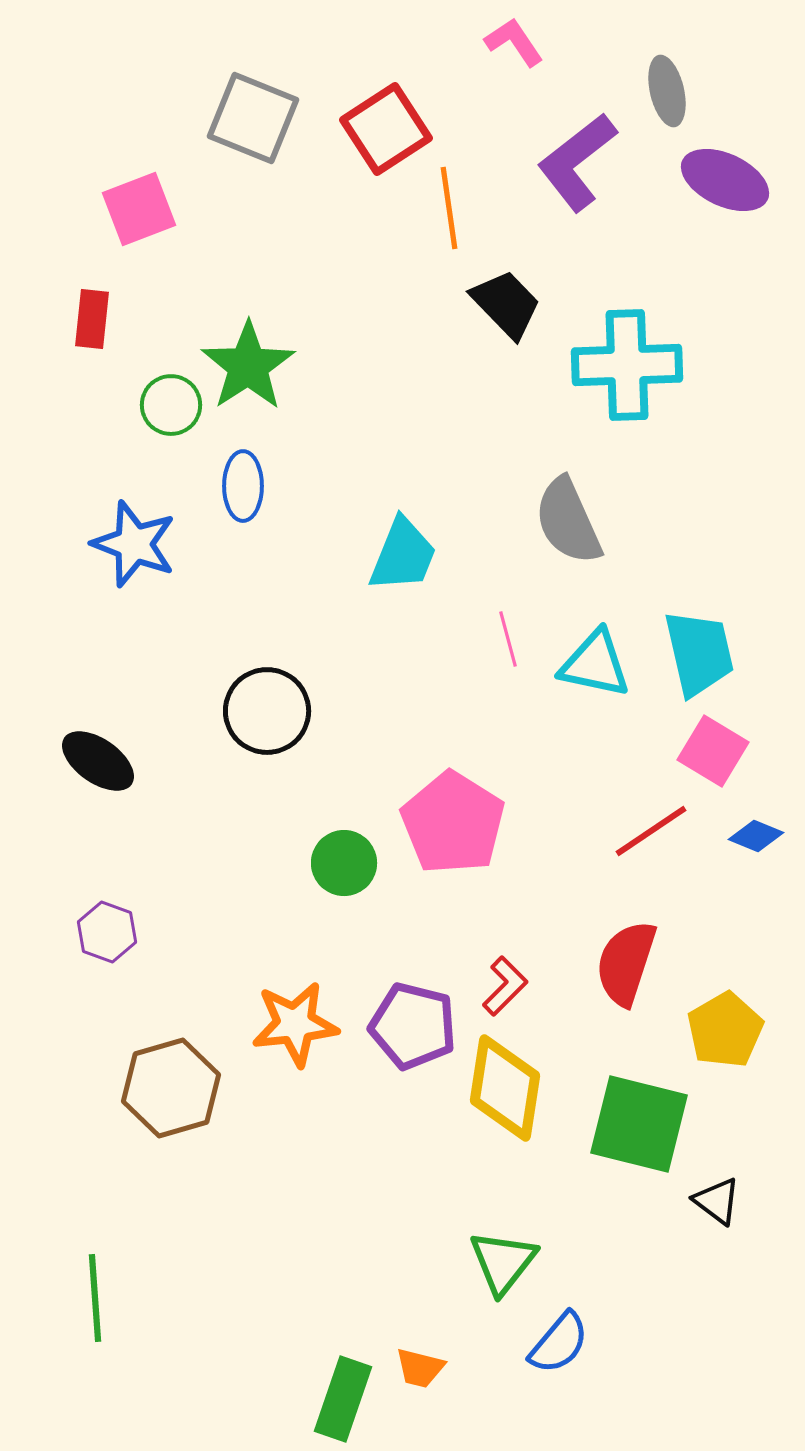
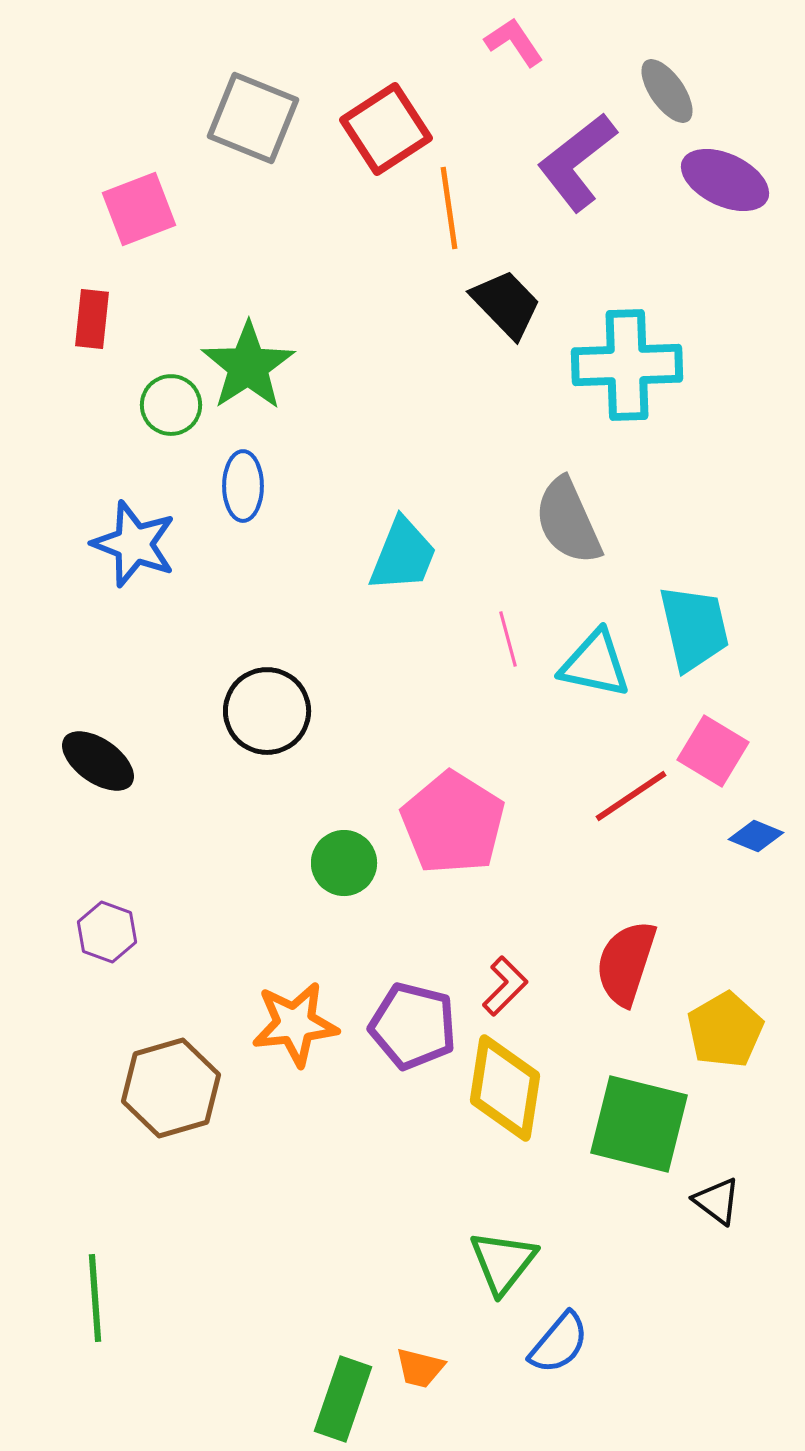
gray ellipse at (667, 91): rotated 22 degrees counterclockwise
cyan trapezoid at (699, 653): moved 5 px left, 25 px up
red line at (651, 831): moved 20 px left, 35 px up
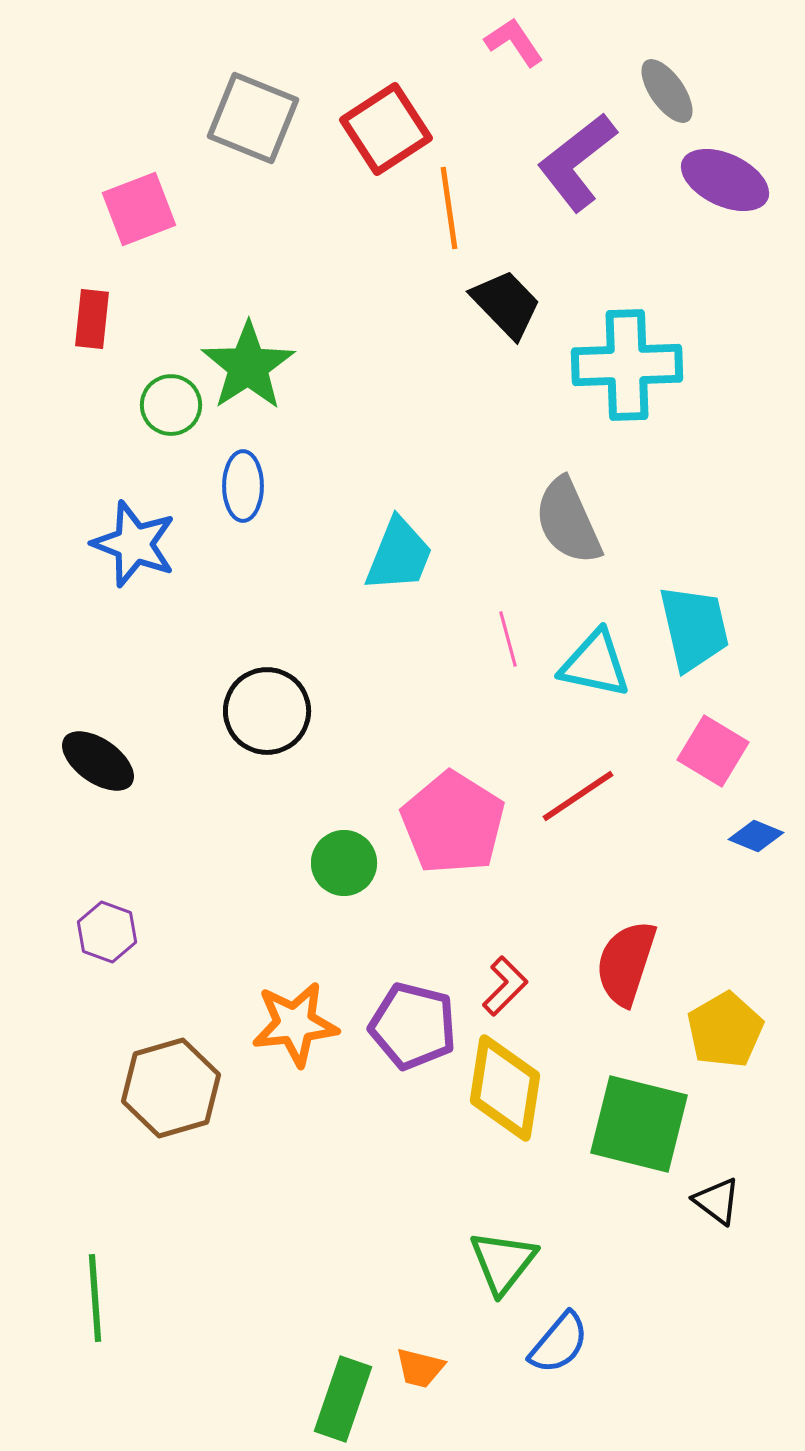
cyan trapezoid at (403, 555): moved 4 px left
red line at (631, 796): moved 53 px left
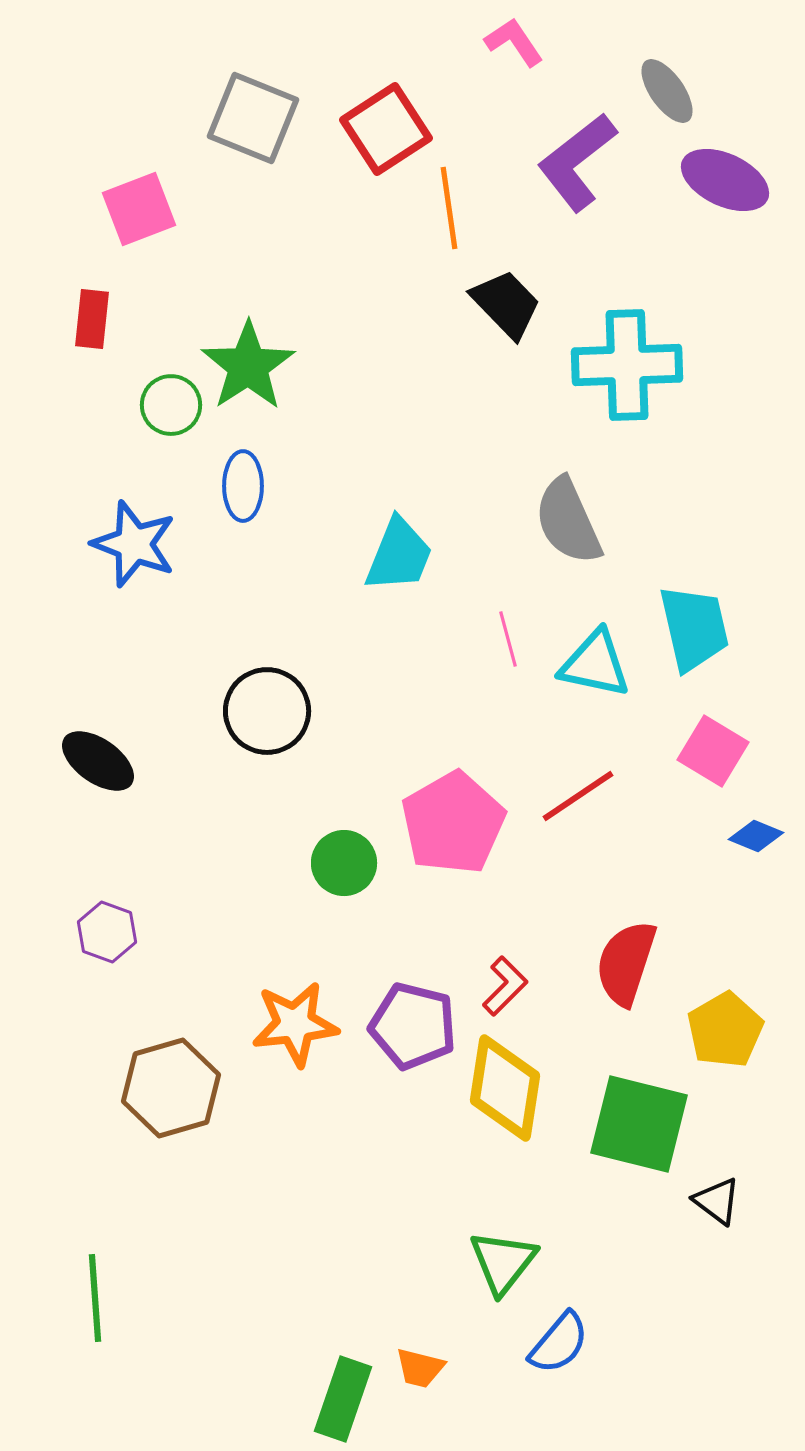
pink pentagon at (453, 823): rotated 10 degrees clockwise
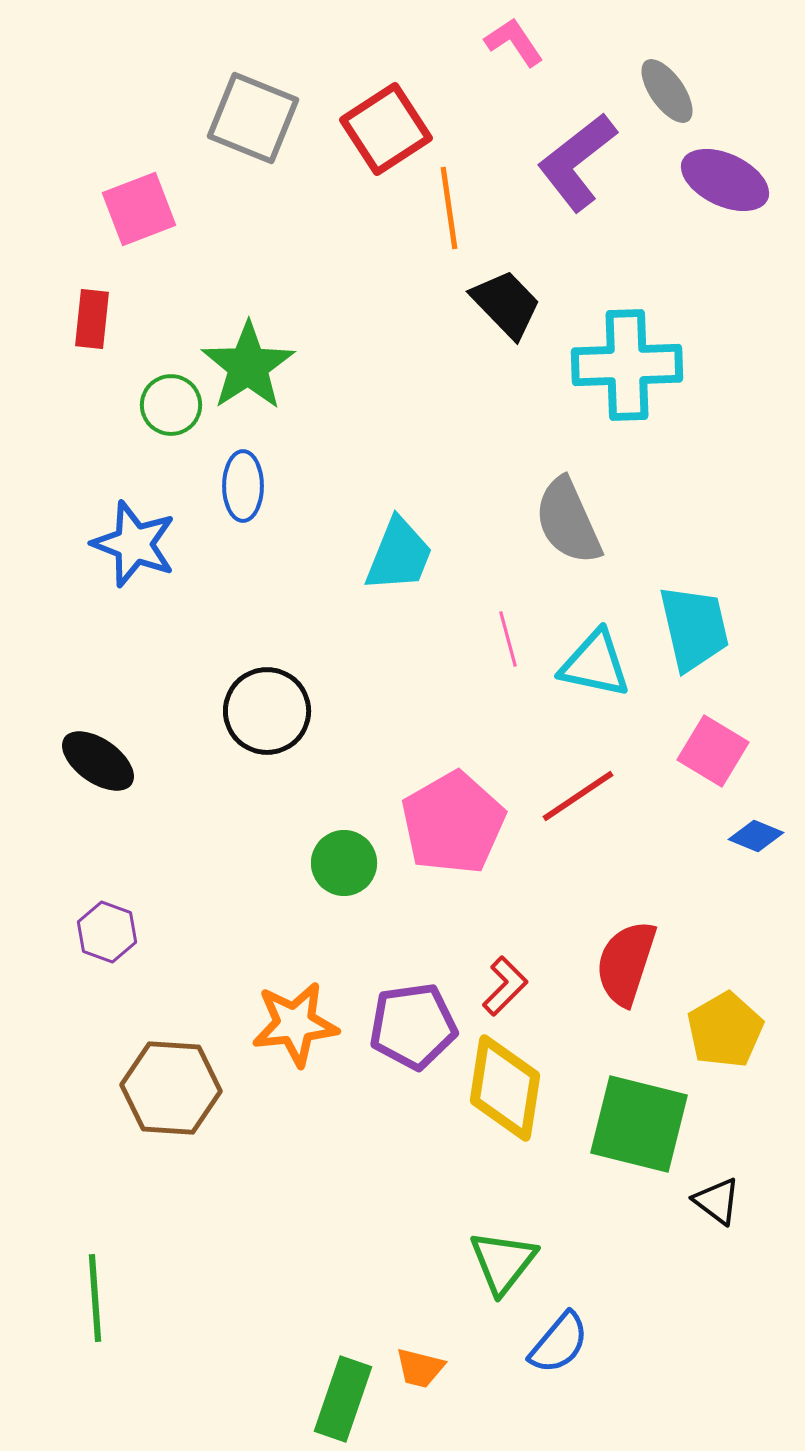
purple pentagon at (413, 1026): rotated 22 degrees counterclockwise
brown hexagon at (171, 1088): rotated 20 degrees clockwise
